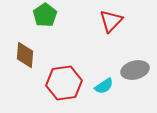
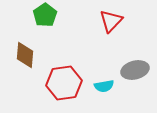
cyan semicircle: rotated 24 degrees clockwise
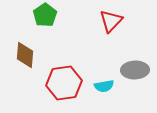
gray ellipse: rotated 12 degrees clockwise
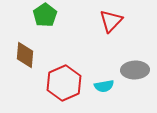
red hexagon: rotated 16 degrees counterclockwise
